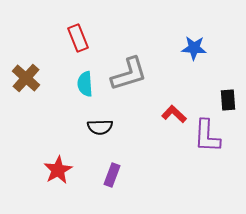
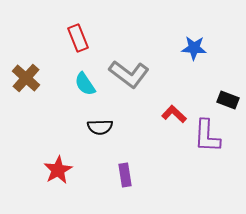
gray L-shape: rotated 54 degrees clockwise
cyan semicircle: rotated 30 degrees counterclockwise
black rectangle: rotated 65 degrees counterclockwise
purple rectangle: moved 13 px right; rotated 30 degrees counterclockwise
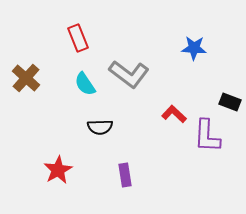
black rectangle: moved 2 px right, 2 px down
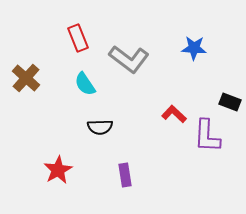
gray L-shape: moved 15 px up
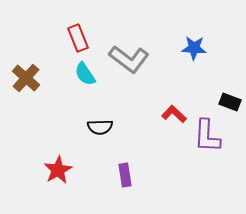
cyan semicircle: moved 10 px up
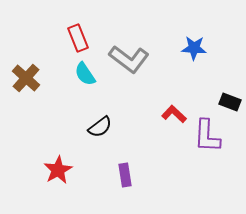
black semicircle: rotated 35 degrees counterclockwise
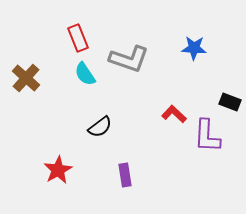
gray L-shape: rotated 18 degrees counterclockwise
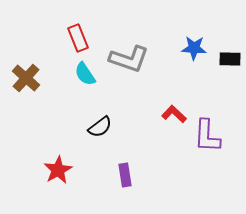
black rectangle: moved 43 px up; rotated 20 degrees counterclockwise
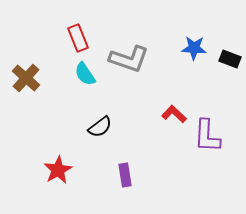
black rectangle: rotated 20 degrees clockwise
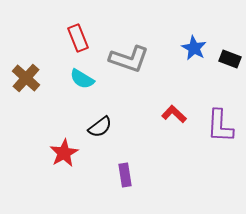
blue star: rotated 25 degrees clockwise
cyan semicircle: moved 3 px left, 5 px down; rotated 25 degrees counterclockwise
purple L-shape: moved 13 px right, 10 px up
red star: moved 6 px right, 17 px up
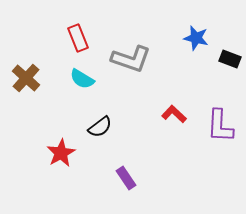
blue star: moved 2 px right, 10 px up; rotated 15 degrees counterclockwise
gray L-shape: moved 2 px right
red star: moved 3 px left
purple rectangle: moved 1 px right, 3 px down; rotated 25 degrees counterclockwise
